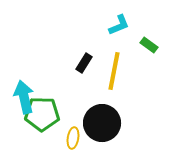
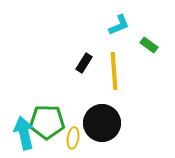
yellow line: rotated 15 degrees counterclockwise
cyan arrow: moved 36 px down
green pentagon: moved 5 px right, 8 px down
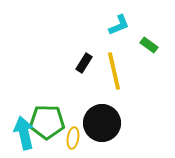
yellow line: rotated 9 degrees counterclockwise
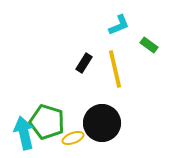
yellow line: moved 1 px right, 2 px up
green pentagon: rotated 16 degrees clockwise
yellow ellipse: rotated 60 degrees clockwise
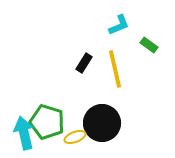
yellow ellipse: moved 2 px right, 1 px up
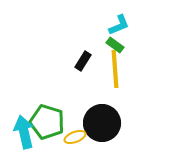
green rectangle: moved 34 px left
black rectangle: moved 1 px left, 2 px up
yellow line: rotated 9 degrees clockwise
cyan arrow: moved 1 px up
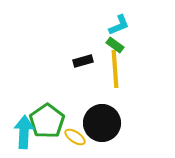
black rectangle: rotated 42 degrees clockwise
green pentagon: moved 1 px up; rotated 20 degrees clockwise
cyan arrow: rotated 16 degrees clockwise
yellow ellipse: rotated 55 degrees clockwise
